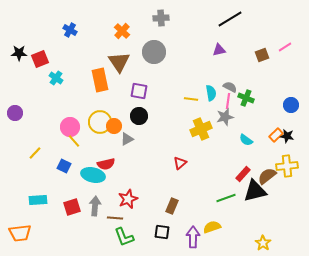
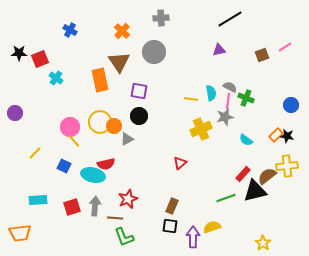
black square at (162, 232): moved 8 px right, 6 px up
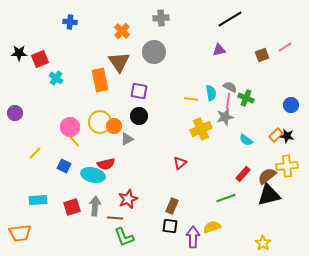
blue cross at (70, 30): moved 8 px up; rotated 24 degrees counterclockwise
black triangle at (255, 191): moved 14 px right, 4 px down
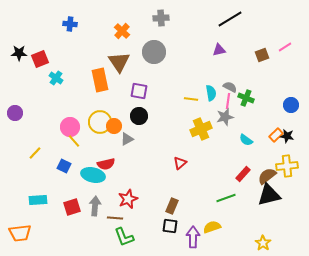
blue cross at (70, 22): moved 2 px down
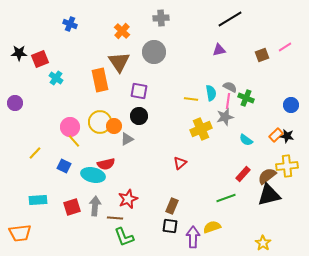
blue cross at (70, 24): rotated 16 degrees clockwise
purple circle at (15, 113): moved 10 px up
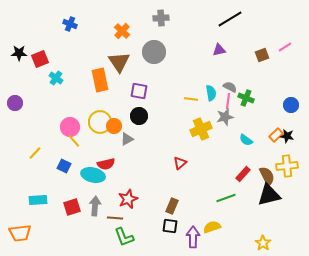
brown semicircle at (267, 176): rotated 102 degrees clockwise
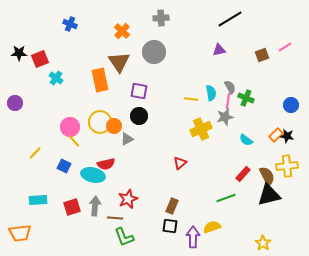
gray semicircle at (230, 87): rotated 32 degrees clockwise
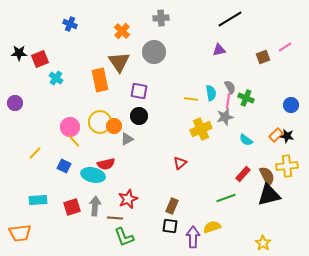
brown square at (262, 55): moved 1 px right, 2 px down
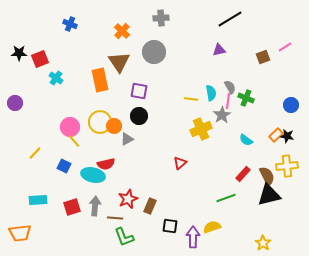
gray star at (225, 117): moved 3 px left, 2 px up; rotated 18 degrees counterclockwise
brown rectangle at (172, 206): moved 22 px left
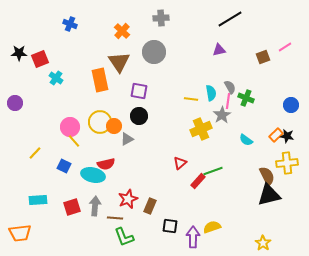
yellow cross at (287, 166): moved 3 px up
red rectangle at (243, 174): moved 45 px left, 7 px down
green line at (226, 198): moved 13 px left, 27 px up
